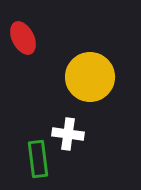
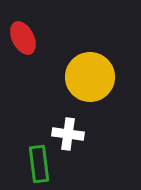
green rectangle: moved 1 px right, 5 px down
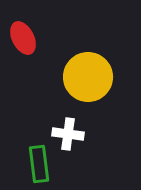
yellow circle: moved 2 px left
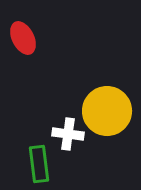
yellow circle: moved 19 px right, 34 px down
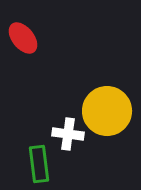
red ellipse: rotated 12 degrees counterclockwise
